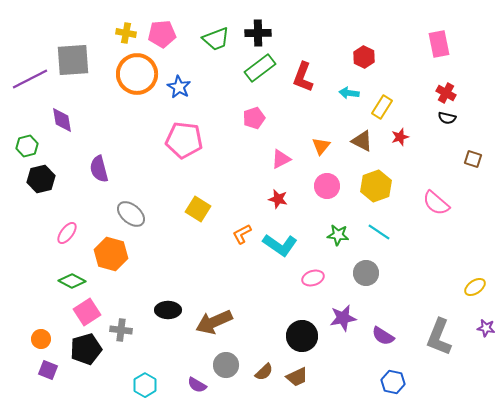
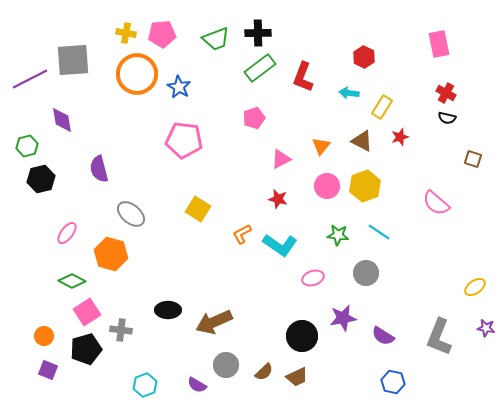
yellow hexagon at (376, 186): moved 11 px left
orange circle at (41, 339): moved 3 px right, 3 px up
cyan hexagon at (145, 385): rotated 10 degrees clockwise
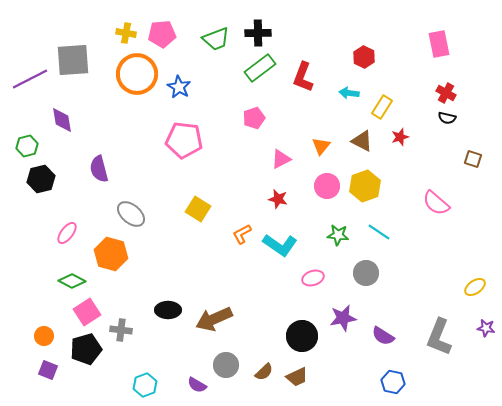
brown arrow at (214, 322): moved 3 px up
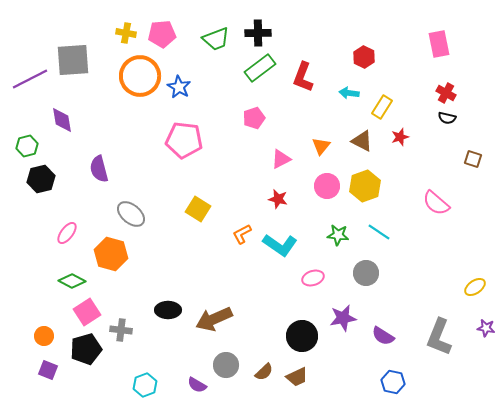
orange circle at (137, 74): moved 3 px right, 2 px down
